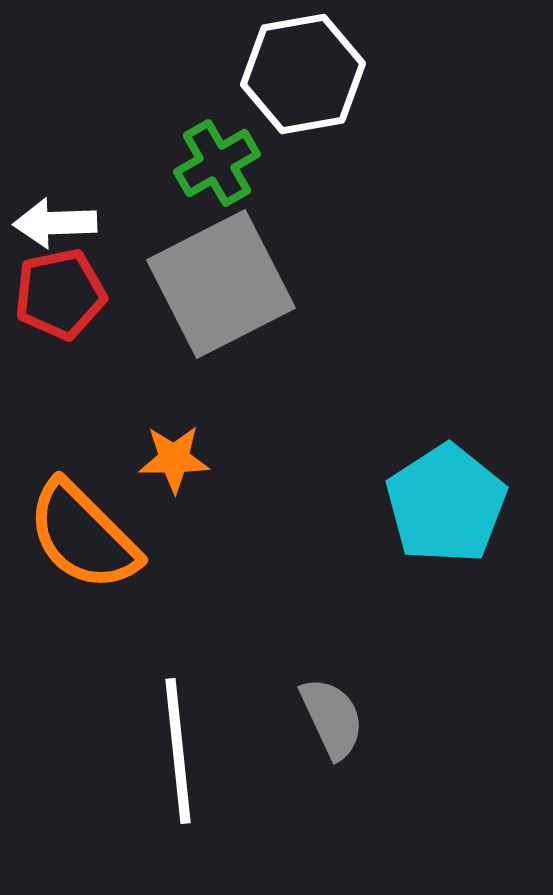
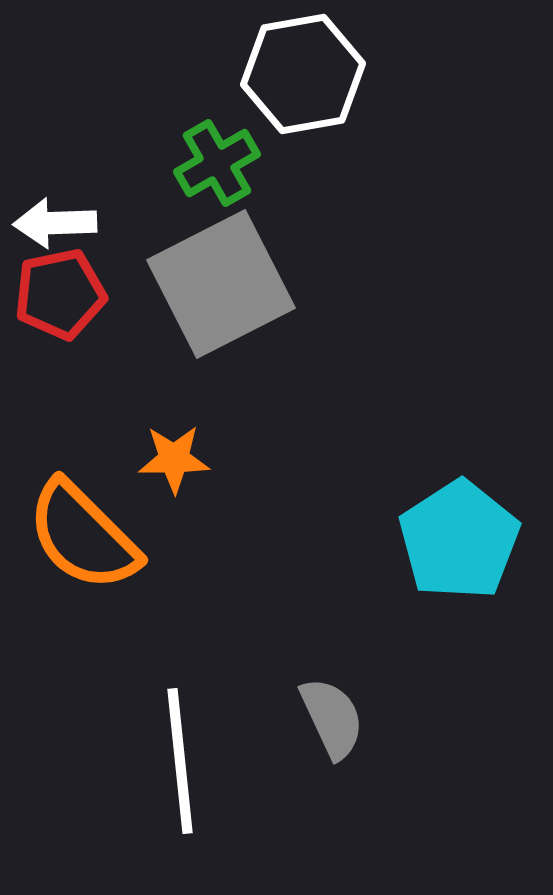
cyan pentagon: moved 13 px right, 36 px down
white line: moved 2 px right, 10 px down
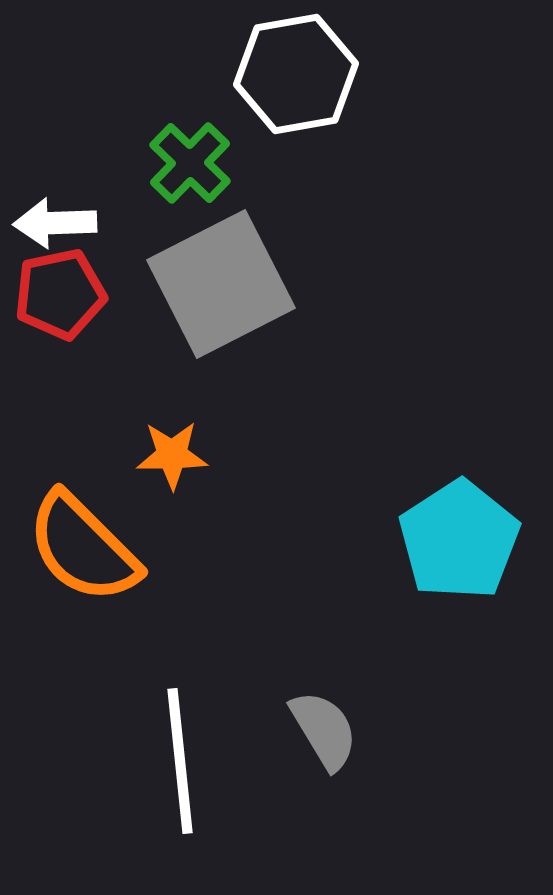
white hexagon: moved 7 px left
green cross: moved 27 px left; rotated 16 degrees counterclockwise
orange star: moved 2 px left, 4 px up
orange semicircle: moved 12 px down
gray semicircle: moved 8 px left, 12 px down; rotated 6 degrees counterclockwise
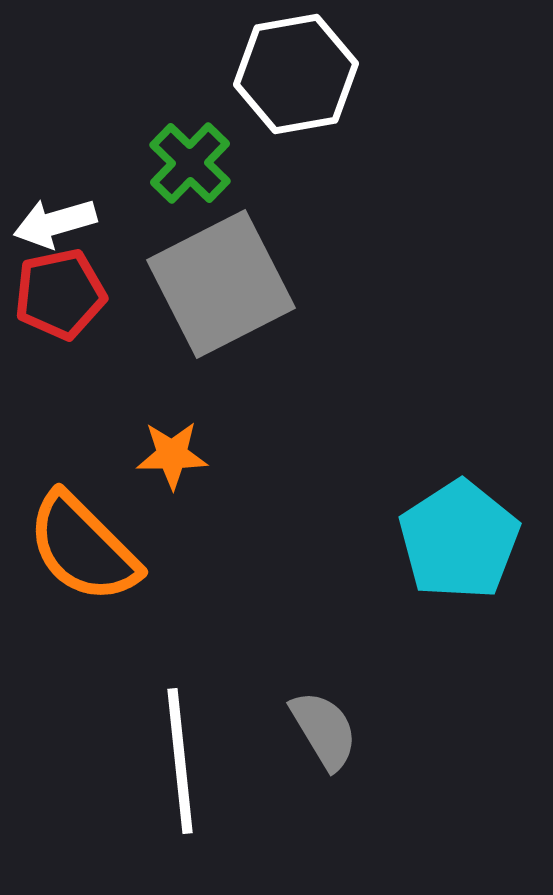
white arrow: rotated 14 degrees counterclockwise
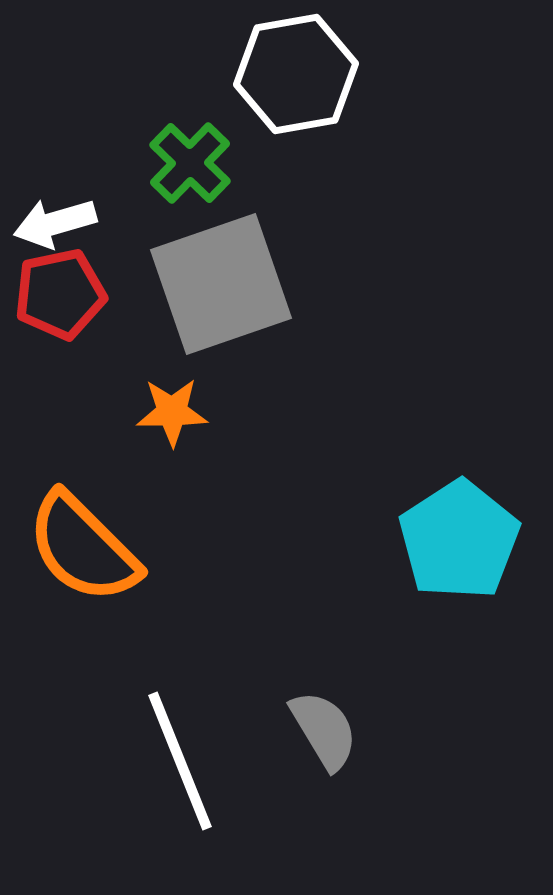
gray square: rotated 8 degrees clockwise
orange star: moved 43 px up
white line: rotated 16 degrees counterclockwise
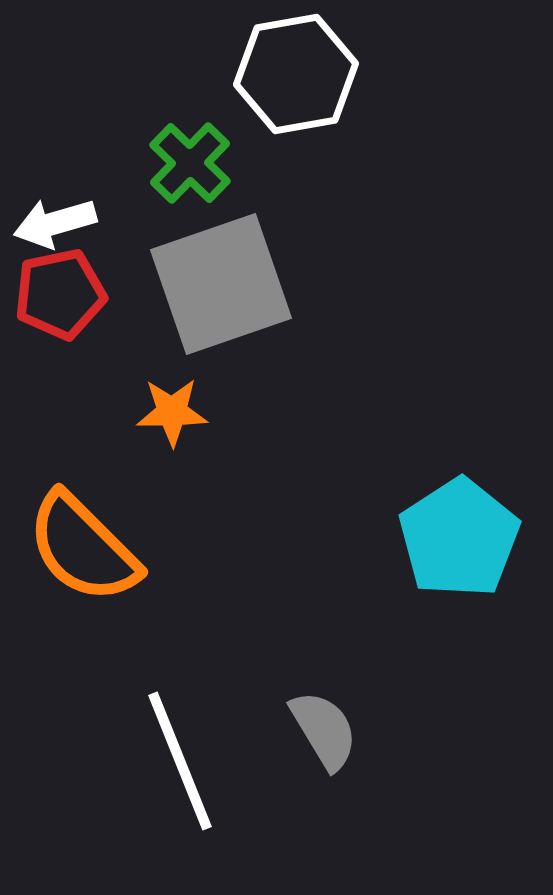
cyan pentagon: moved 2 px up
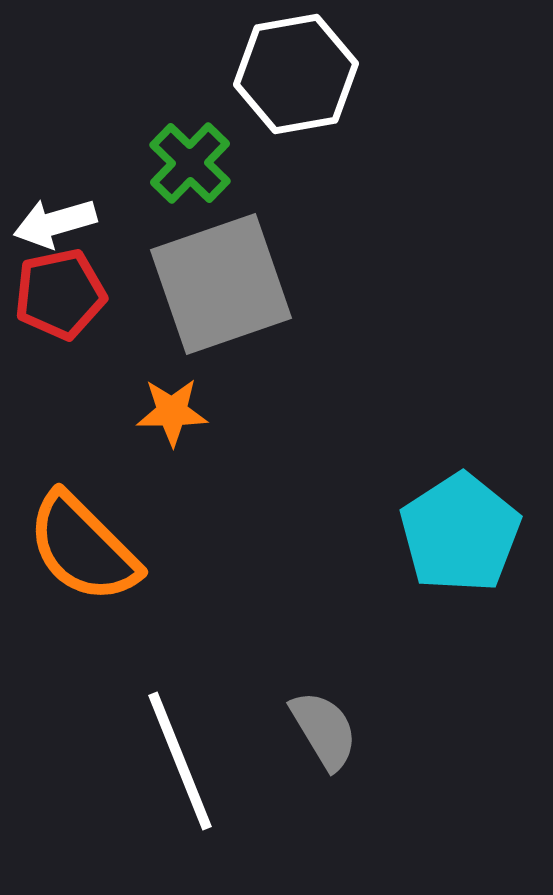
cyan pentagon: moved 1 px right, 5 px up
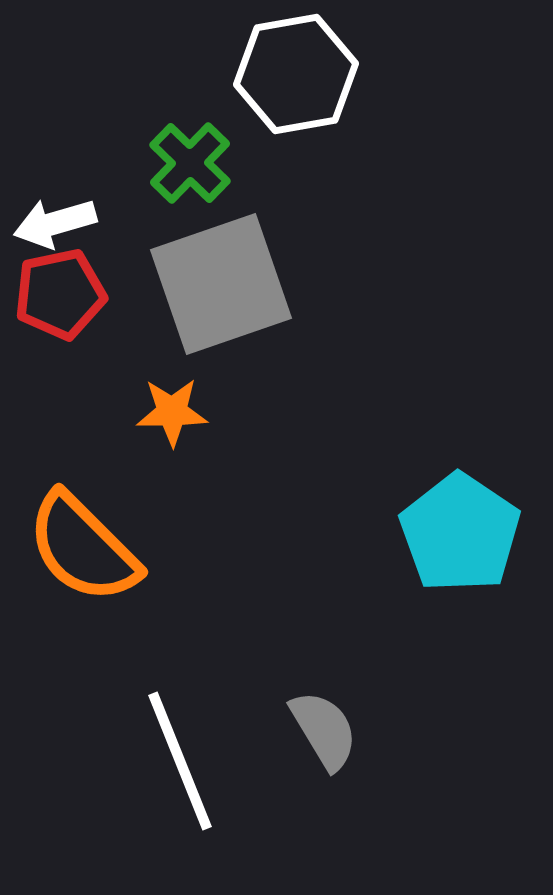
cyan pentagon: rotated 5 degrees counterclockwise
